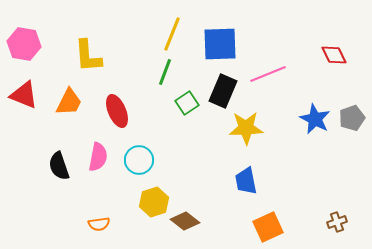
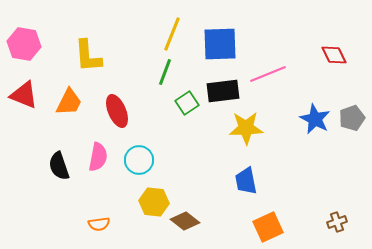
black rectangle: rotated 60 degrees clockwise
yellow hexagon: rotated 24 degrees clockwise
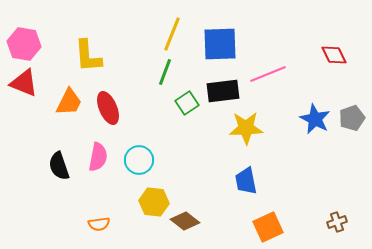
red triangle: moved 12 px up
red ellipse: moved 9 px left, 3 px up
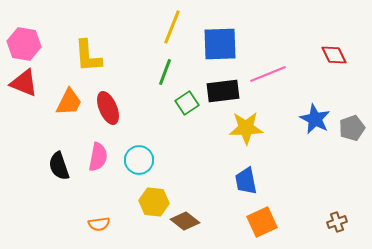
yellow line: moved 7 px up
gray pentagon: moved 10 px down
orange square: moved 6 px left, 5 px up
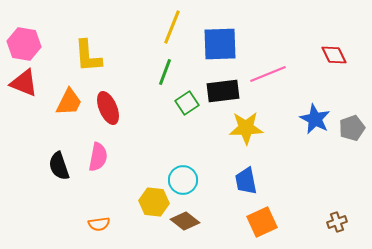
cyan circle: moved 44 px right, 20 px down
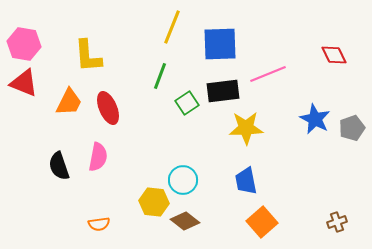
green line: moved 5 px left, 4 px down
orange square: rotated 16 degrees counterclockwise
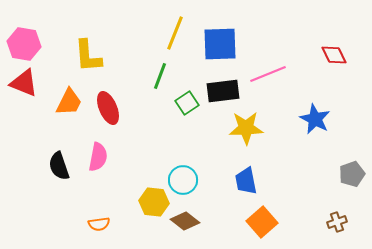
yellow line: moved 3 px right, 6 px down
gray pentagon: moved 46 px down
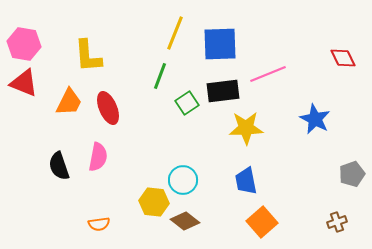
red diamond: moved 9 px right, 3 px down
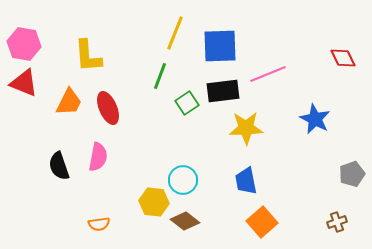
blue square: moved 2 px down
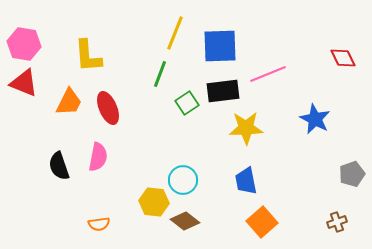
green line: moved 2 px up
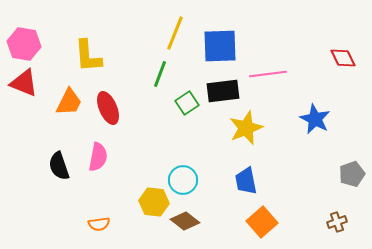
pink line: rotated 15 degrees clockwise
yellow star: rotated 20 degrees counterclockwise
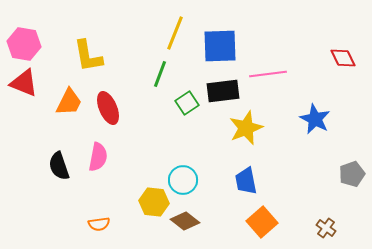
yellow L-shape: rotated 6 degrees counterclockwise
brown cross: moved 11 px left, 6 px down; rotated 36 degrees counterclockwise
